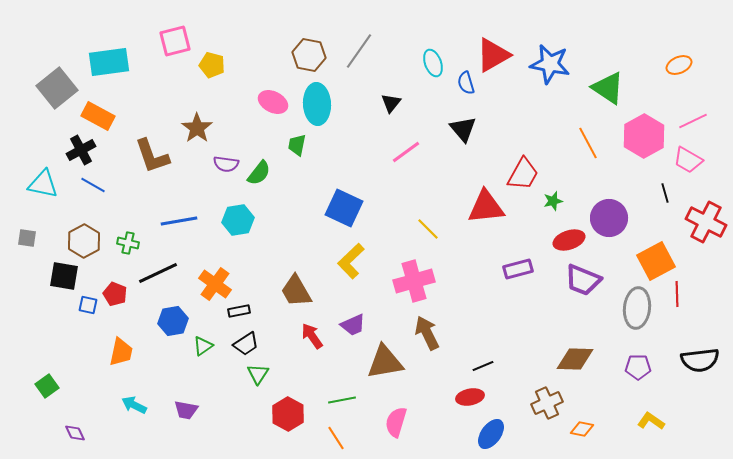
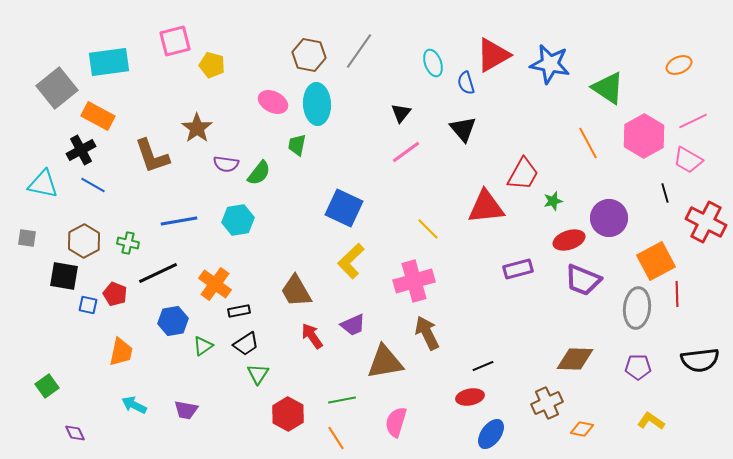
black triangle at (391, 103): moved 10 px right, 10 px down
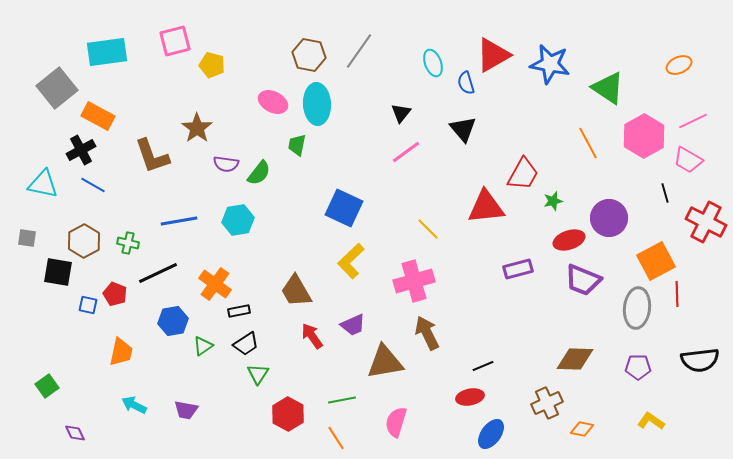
cyan rectangle at (109, 62): moved 2 px left, 10 px up
black square at (64, 276): moved 6 px left, 4 px up
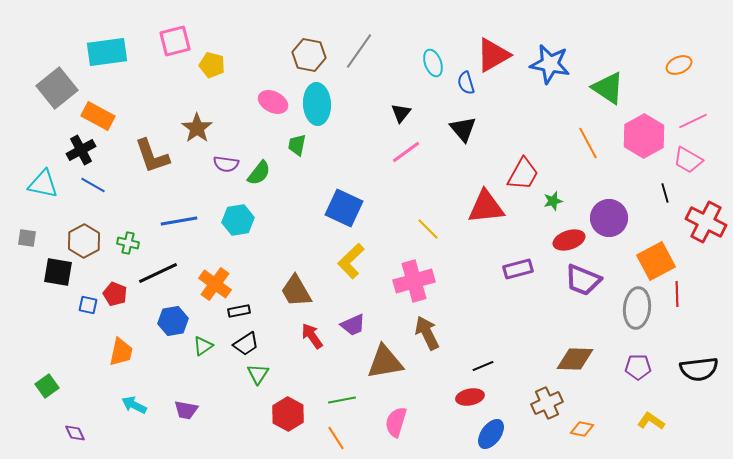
black semicircle at (700, 360): moved 1 px left, 9 px down
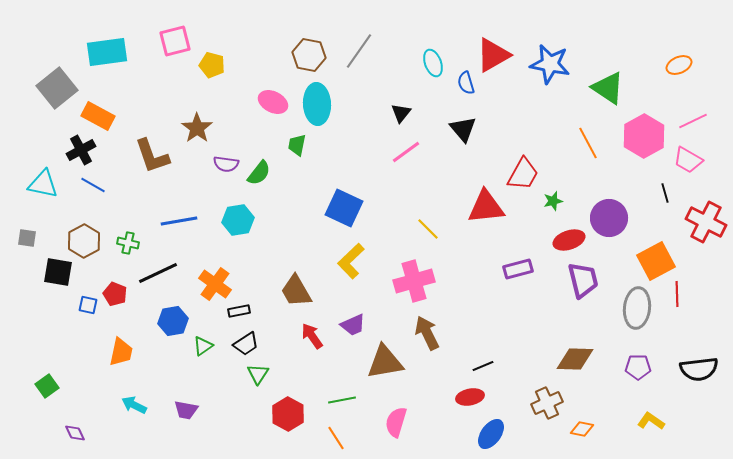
purple trapezoid at (583, 280): rotated 126 degrees counterclockwise
